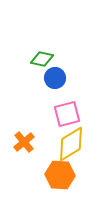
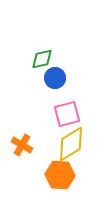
green diamond: rotated 25 degrees counterclockwise
orange cross: moved 2 px left, 3 px down; rotated 20 degrees counterclockwise
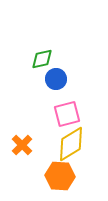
blue circle: moved 1 px right, 1 px down
orange cross: rotated 15 degrees clockwise
orange hexagon: moved 1 px down
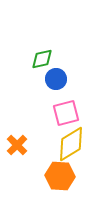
pink square: moved 1 px left, 1 px up
orange cross: moved 5 px left
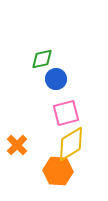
orange hexagon: moved 2 px left, 5 px up
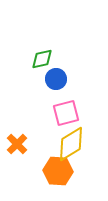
orange cross: moved 1 px up
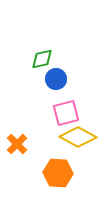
yellow diamond: moved 7 px right, 7 px up; rotated 60 degrees clockwise
orange hexagon: moved 2 px down
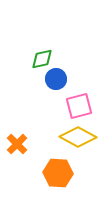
pink square: moved 13 px right, 7 px up
